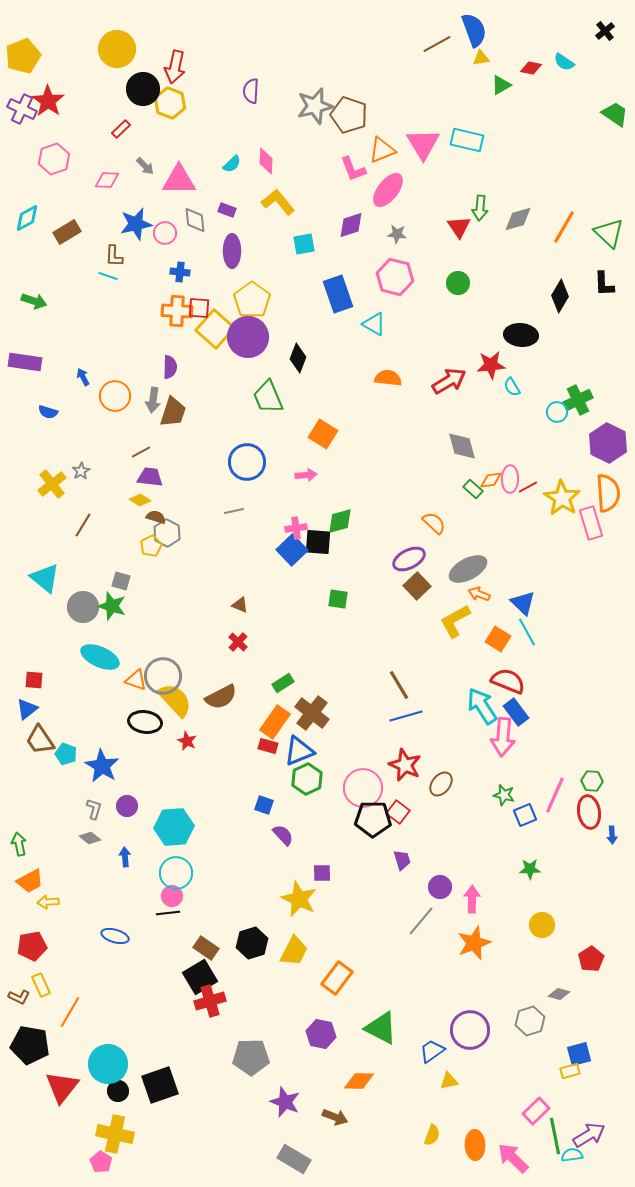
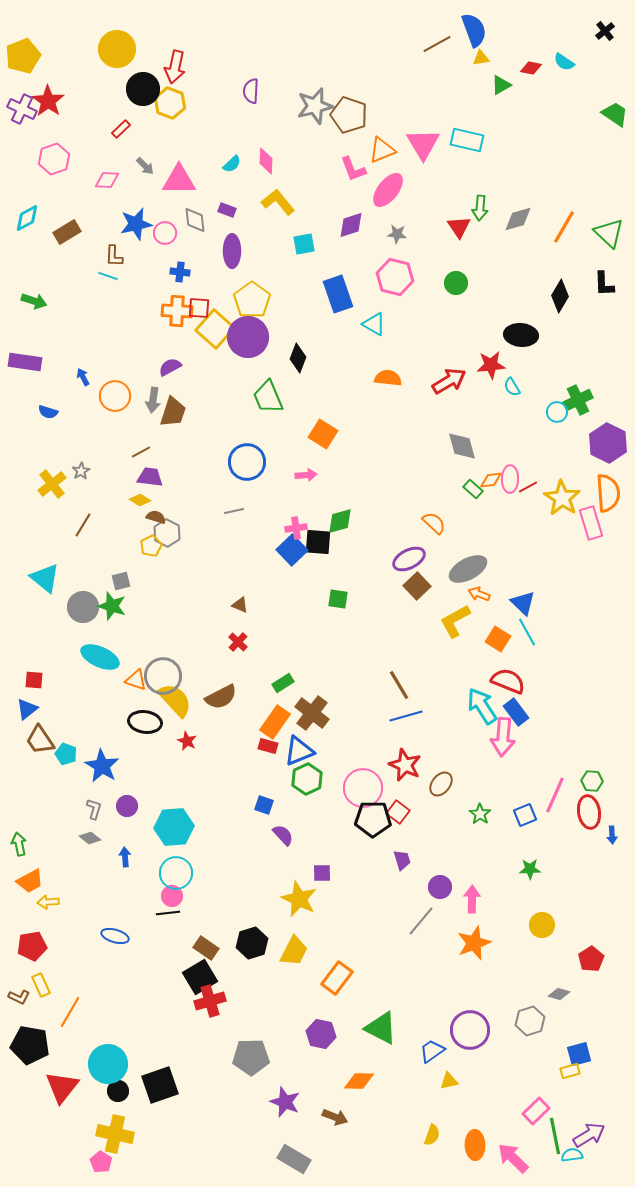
green circle at (458, 283): moved 2 px left
purple semicircle at (170, 367): rotated 120 degrees counterclockwise
gray square at (121, 581): rotated 30 degrees counterclockwise
green star at (504, 795): moved 24 px left, 19 px down; rotated 20 degrees clockwise
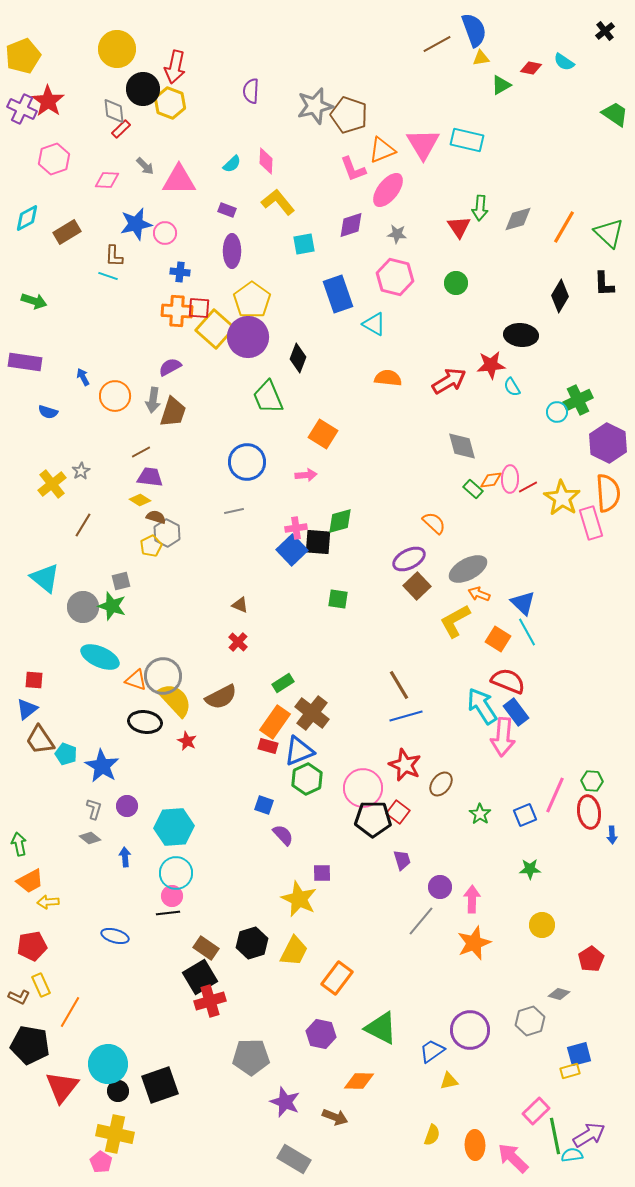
gray diamond at (195, 220): moved 81 px left, 109 px up
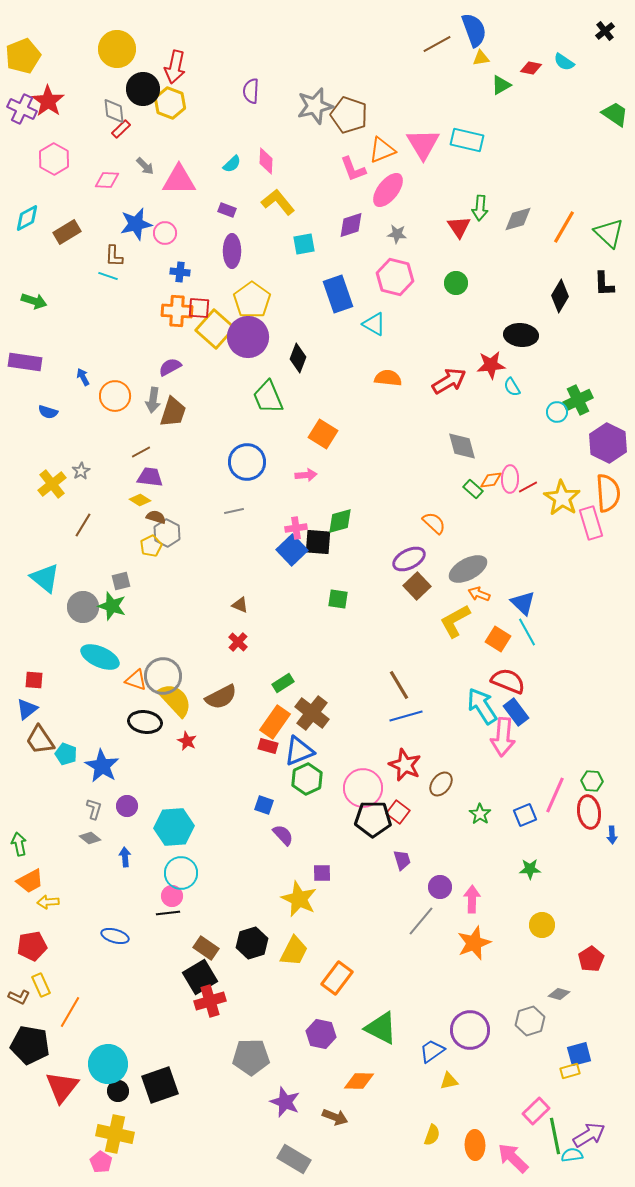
pink hexagon at (54, 159): rotated 12 degrees counterclockwise
cyan circle at (176, 873): moved 5 px right
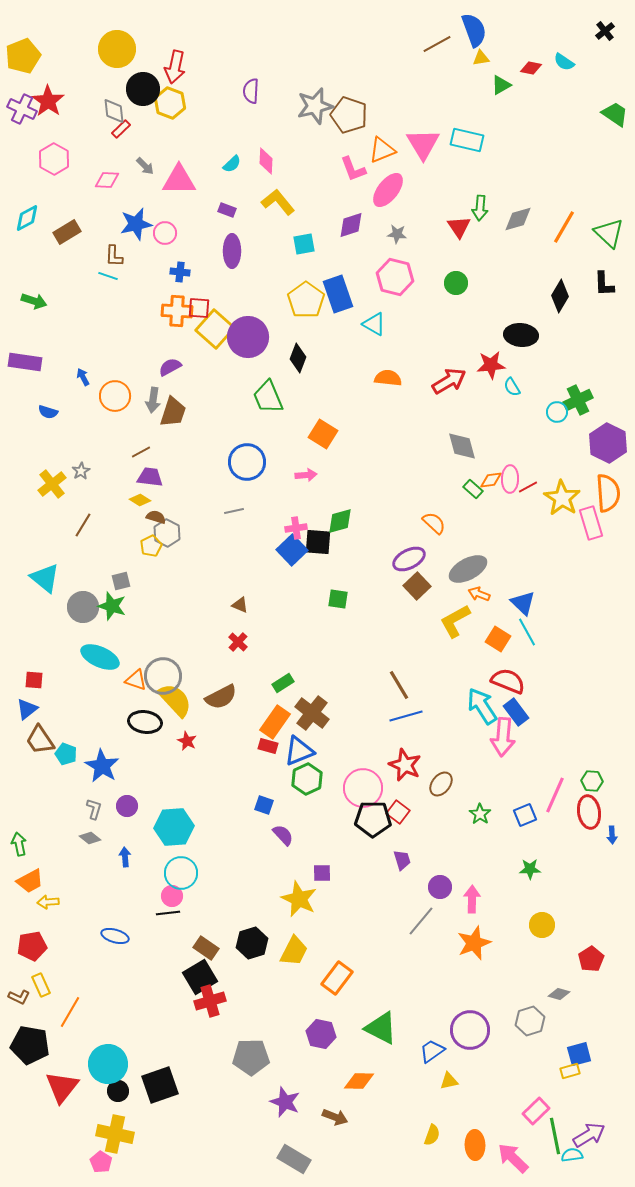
yellow pentagon at (252, 300): moved 54 px right
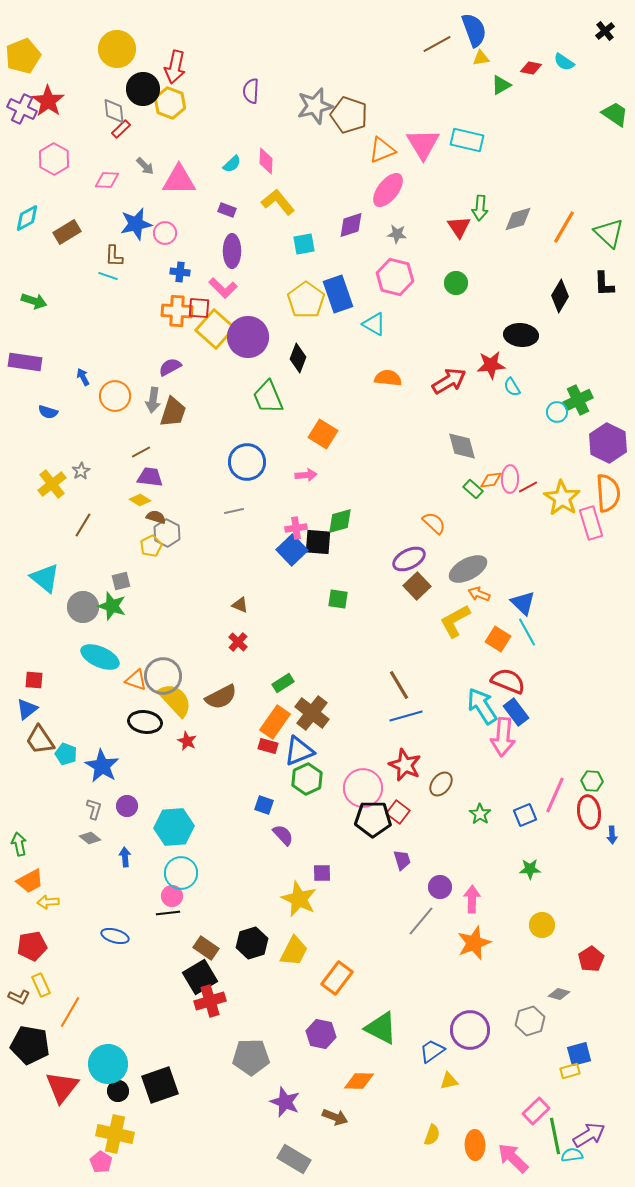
pink L-shape at (353, 169): moved 130 px left, 119 px down; rotated 24 degrees counterclockwise
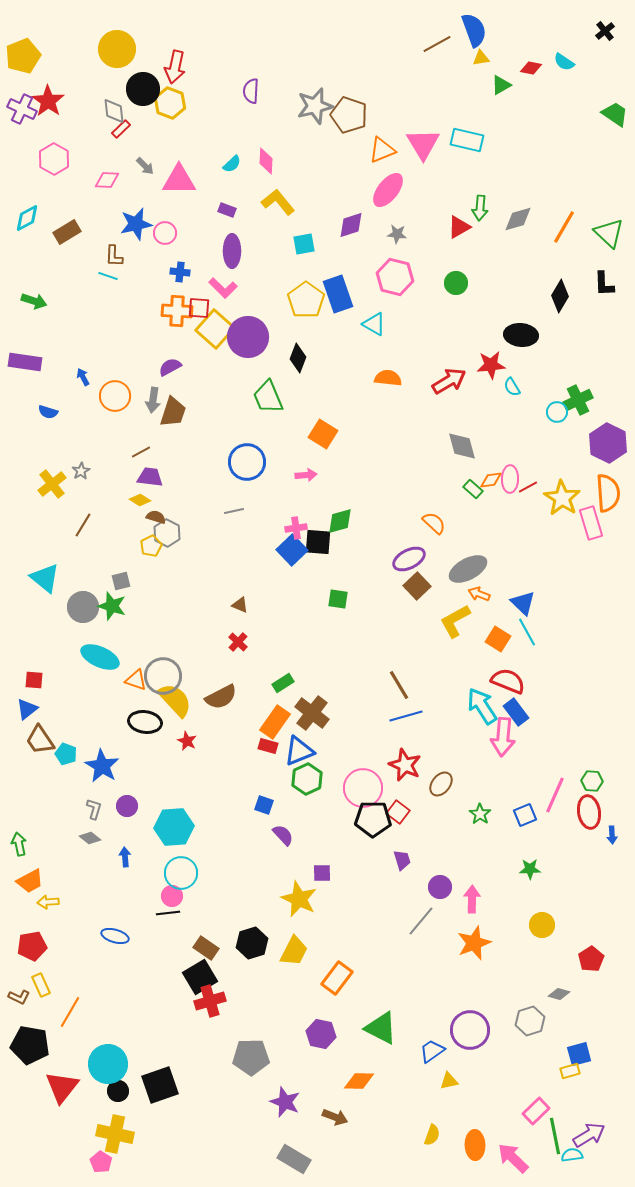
red triangle at (459, 227): rotated 35 degrees clockwise
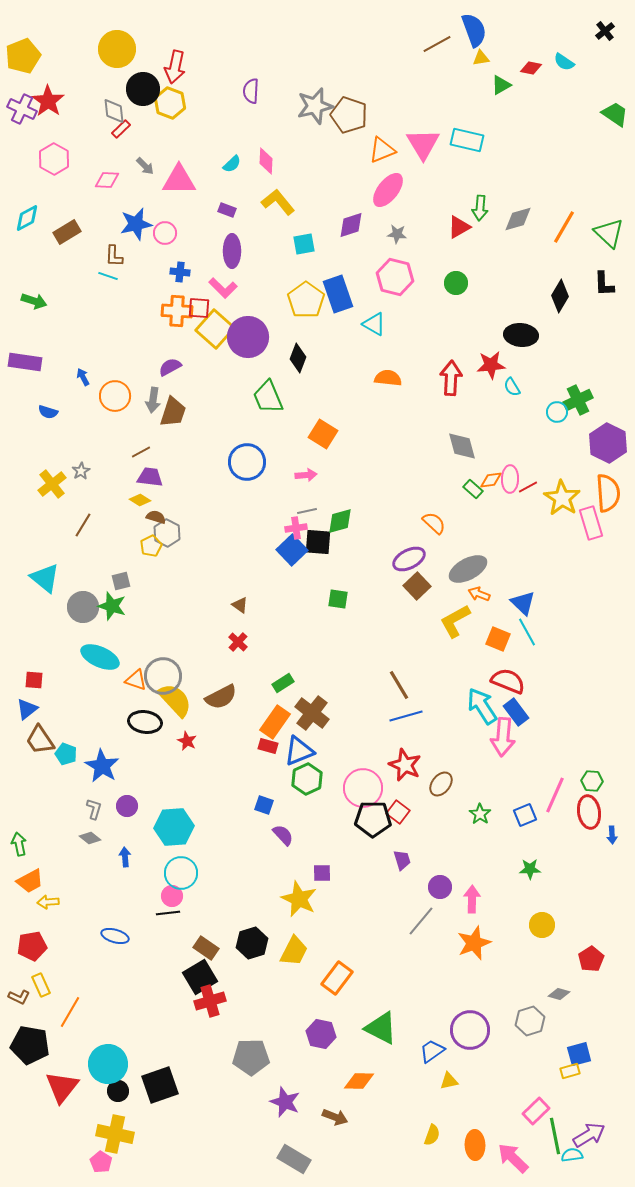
red arrow at (449, 381): moved 2 px right, 3 px up; rotated 56 degrees counterclockwise
gray line at (234, 511): moved 73 px right
brown triangle at (240, 605): rotated 12 degrees clockwise
orange square at (498, 639): rotated 10 degrees counterclockwise
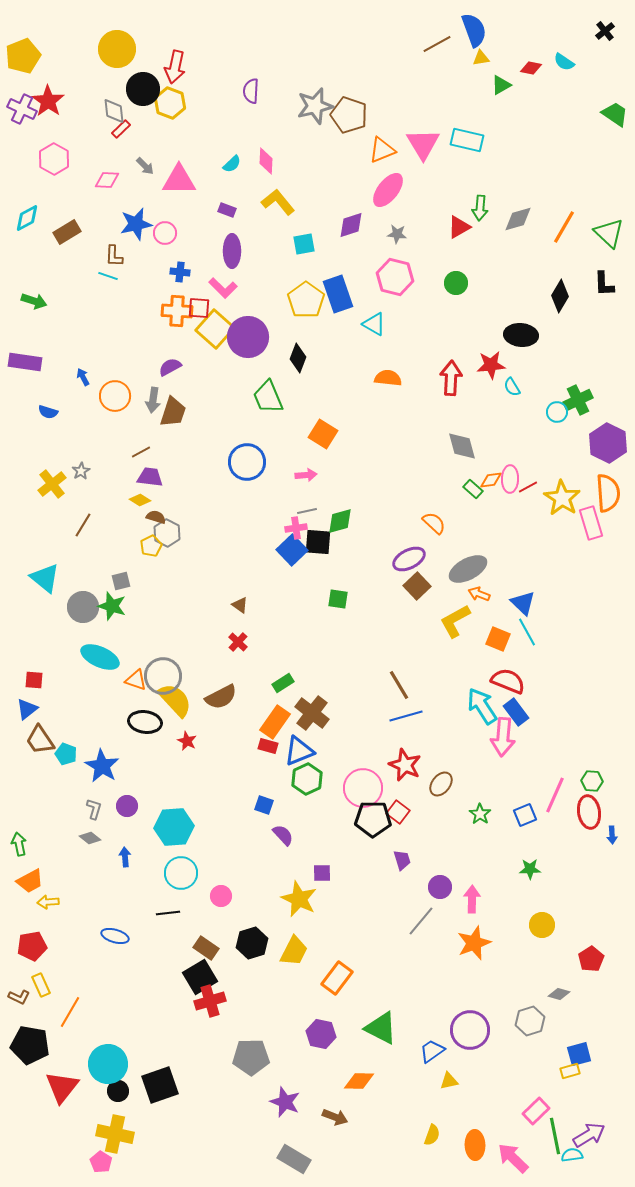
pink circle at (172, 896): moved 49 px right
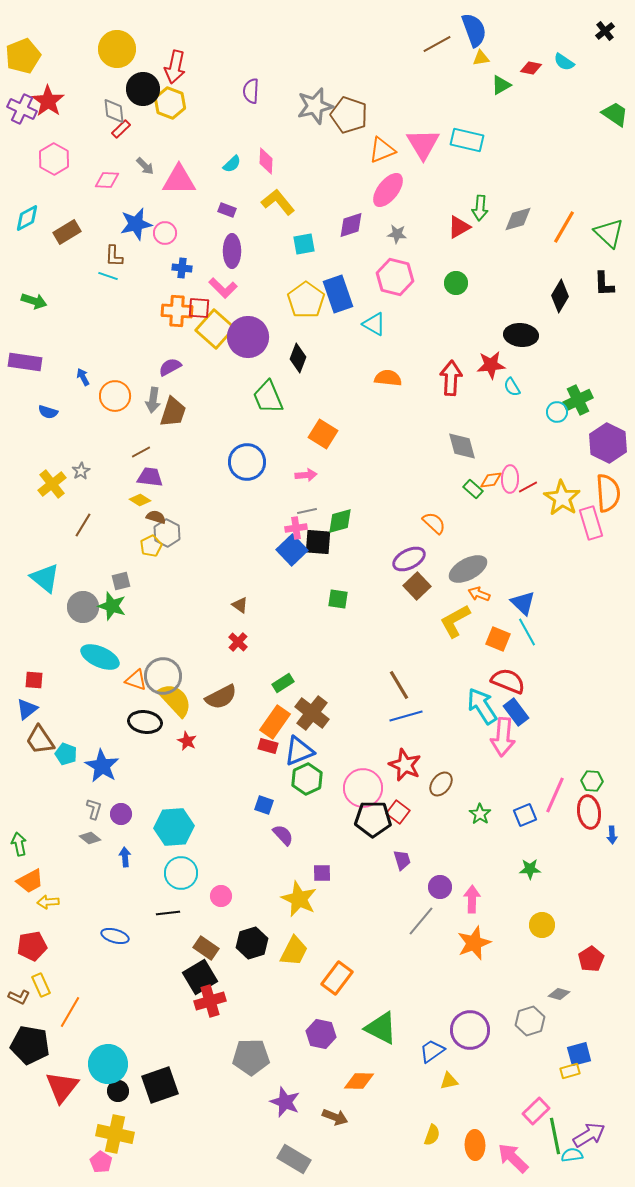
blue cross at (180, 272): moved 2 px right, 4 px up
purple circle at (127, 806): moved 6 px left, 8 px down
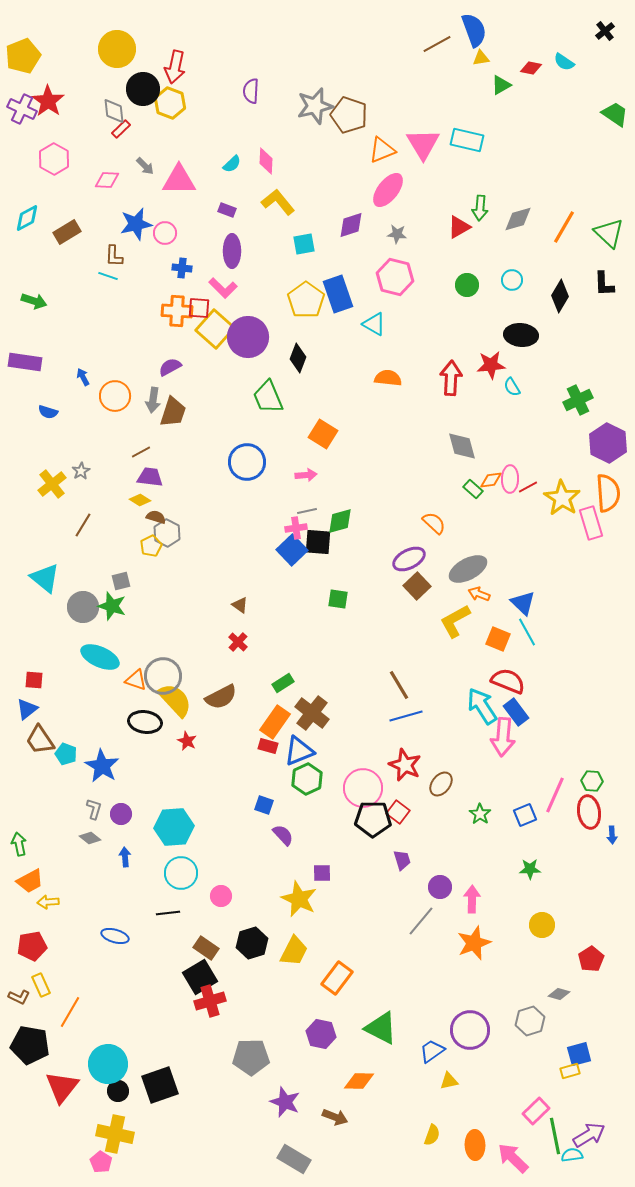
green circle at (456, 283): moved 11 px right, 2 px down
cyan circle at (557, 412): moved 45 px left, 132 px up
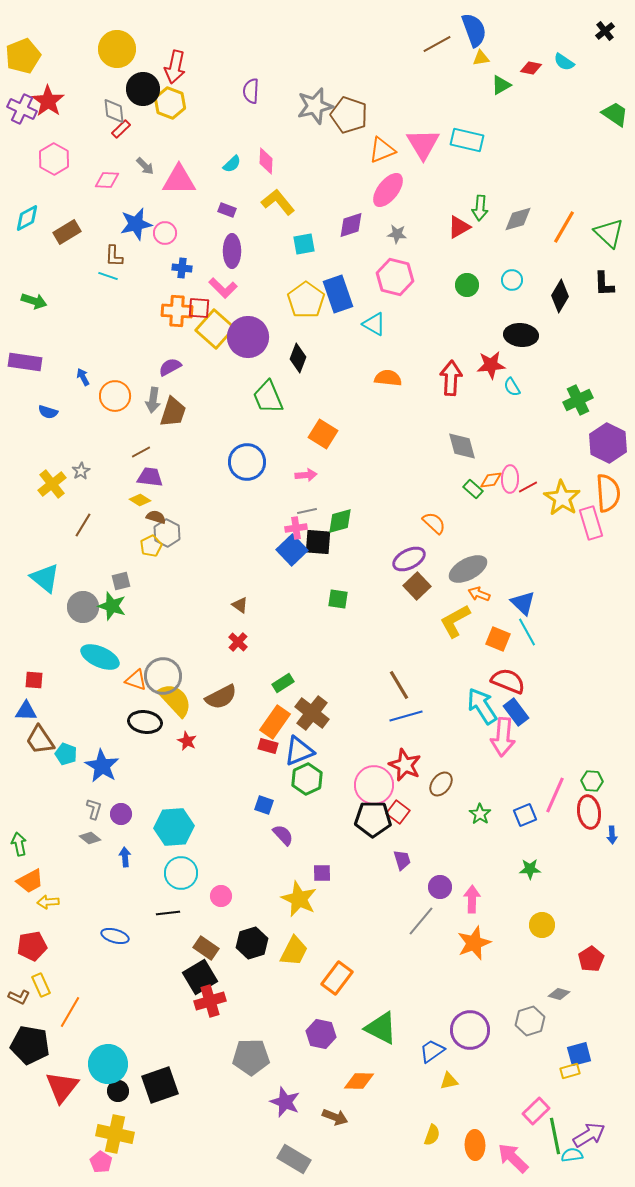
blue triangle at (27, 709): moved 1 px left, 2 px down; rotated 40 degrees clockwise
pink circle at (363, 788): moved 11 px right, 3 px up
